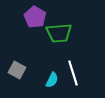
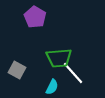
green trapezoid: moved 25 px down
white line: rotated 25 degrees counterclockwise
cyan semicircle: moved 7 px down
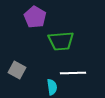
green trapezoid: moved 2 px right, 17 px up
white line: rotated 50 degrees counterclockwise
cyan semicircle: rotated 35 degrees counterclockwise
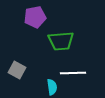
purple pentagon: rotated 30 degrees clockwise
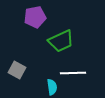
green trapezoid: rotated 20 degrees counterclockwise
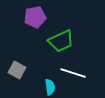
white line: rotated 20 degrees clockwise
cyan semicircle: moved 2 px left
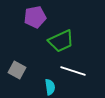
white line: moved 2 px up
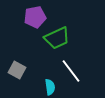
green trapezoid: moved 4 px left, 3 px up
white line: moved 2 px left; rotated 35 degrees clockwise
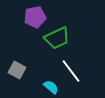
cyan semicircle: moved 1 px right; rotated 42 degrees counterclockwise
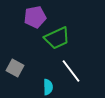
gray square: moved 2 px left, 2 px up
cyan semicircle: moved 3 px left; rotated 49 degrees clockwise
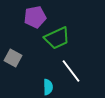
gray square: moved 2 px left, 10 px up
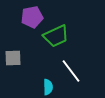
purple pentagon: moved 3 px left
green trapezoid: moved 1 px left, 2 px up
gray square: rotated 30 degrees counterclockwise
